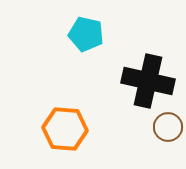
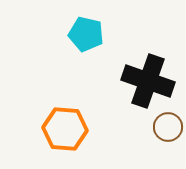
black cross: rotated 6 degrees clockwise
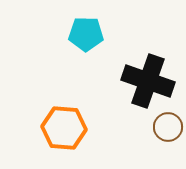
cyan pentagon: rotated 12 degrees counterclockwise
orange hexagon: moved 1 px left, 1 px up
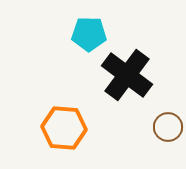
cyan pentagon: moved 3 px right
black cross: moved 21 px left, 6 px up; rotated 18 degrees clockwise
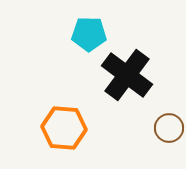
brown circle: moved 1 px right, 1 px down
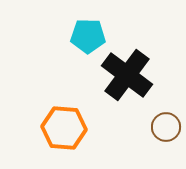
cyan pentagon: moved 1 px left, 2 px down
brown circle: moved 3 px left, 1 px up
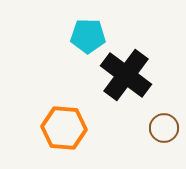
black cross: moved 1 px left
brown circle: moved 2 px left, 1 px down
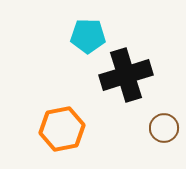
black cross: rotated 36 degrees clockwise
orange hexagon: moved 2 px left, 1 px down; rotated 15 degrees counterclockwise
